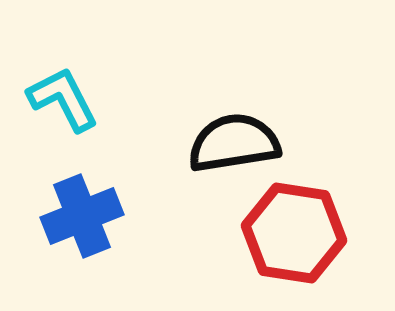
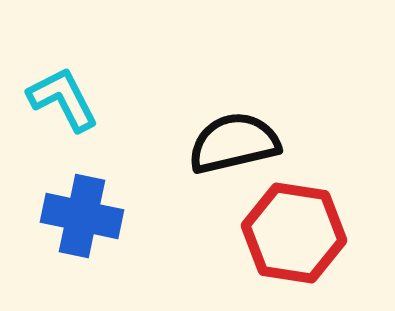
black semicircle: rotated 4 degrees counterclockwise
blue cross: rotated 34 degrees clockwise
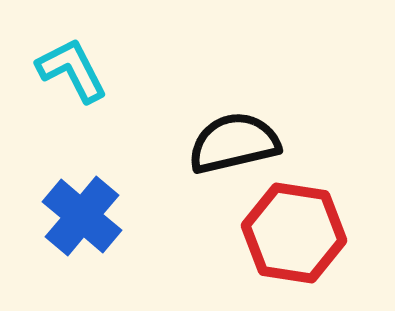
cyan L-shape: moved 9 px right, 29 px up
blue cross: rotated 28 degrees clockwise
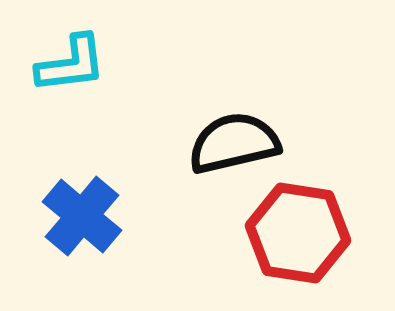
cyan L-shape: moved 1 px left, 6 px up; rotated 110 degrees clockwise
red hexagon: moved 4 px right
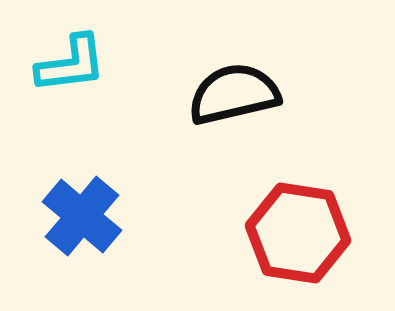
black semicircle: moved 49 px up
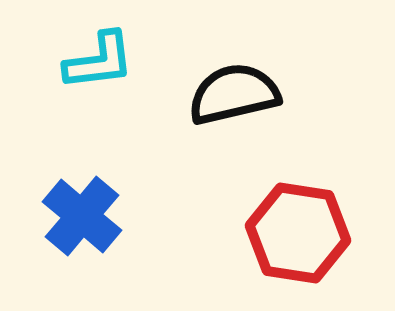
cyan L-shape: moved 28 px right, 3 px up
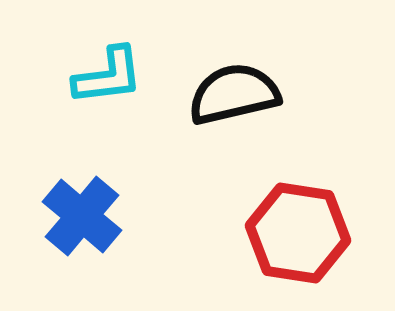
cyan L-shape: moved 9 px right, 15 px down
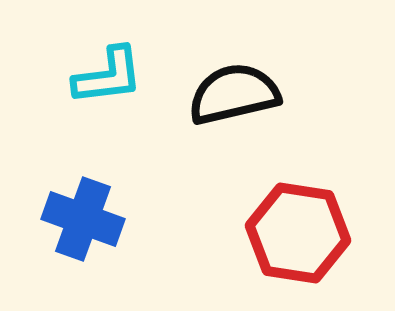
blue cross: moved 1 px right, 3 px down; rotated 20 degrees counterclockwise
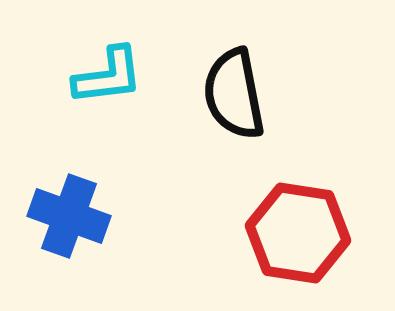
black semicircle: rotated 88 degrees counterclockwise
blue cross: moved 14 px left, 3 px up
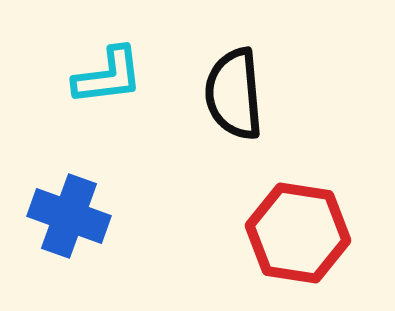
black semicircle: rotated 6 degrees clockwise
